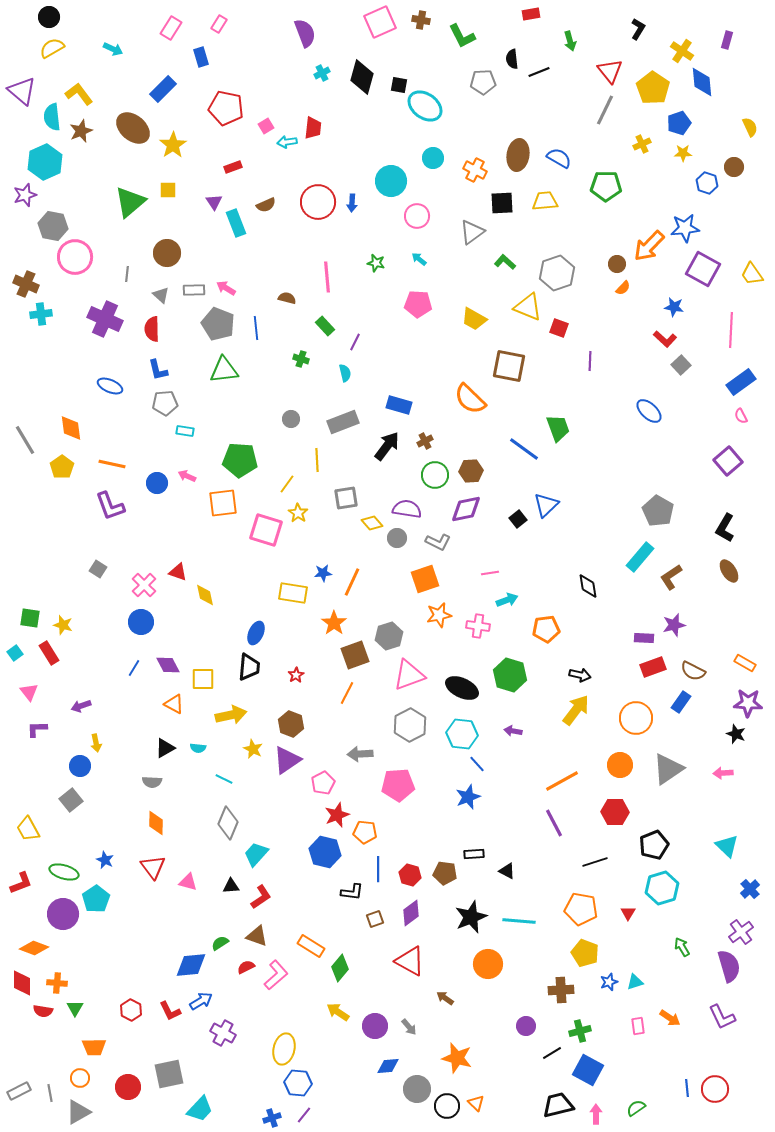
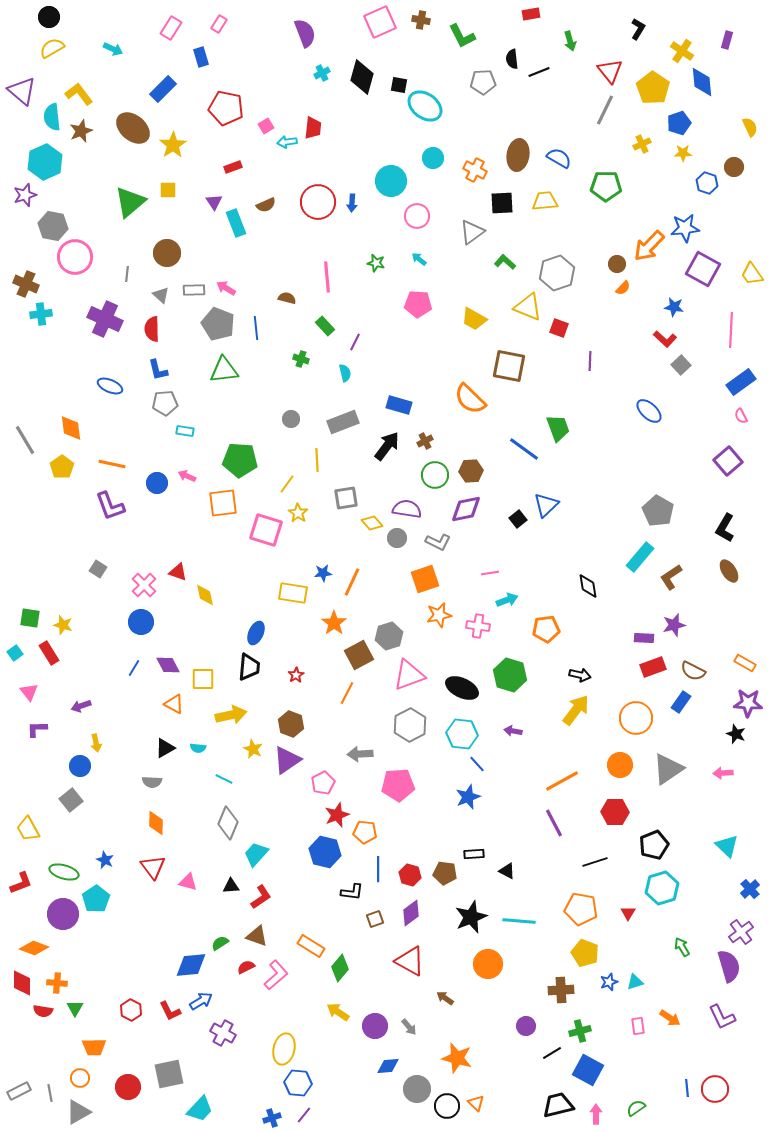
brown square at (355, 655): moved 4 px right; rotated 8 degrees counterclockwise
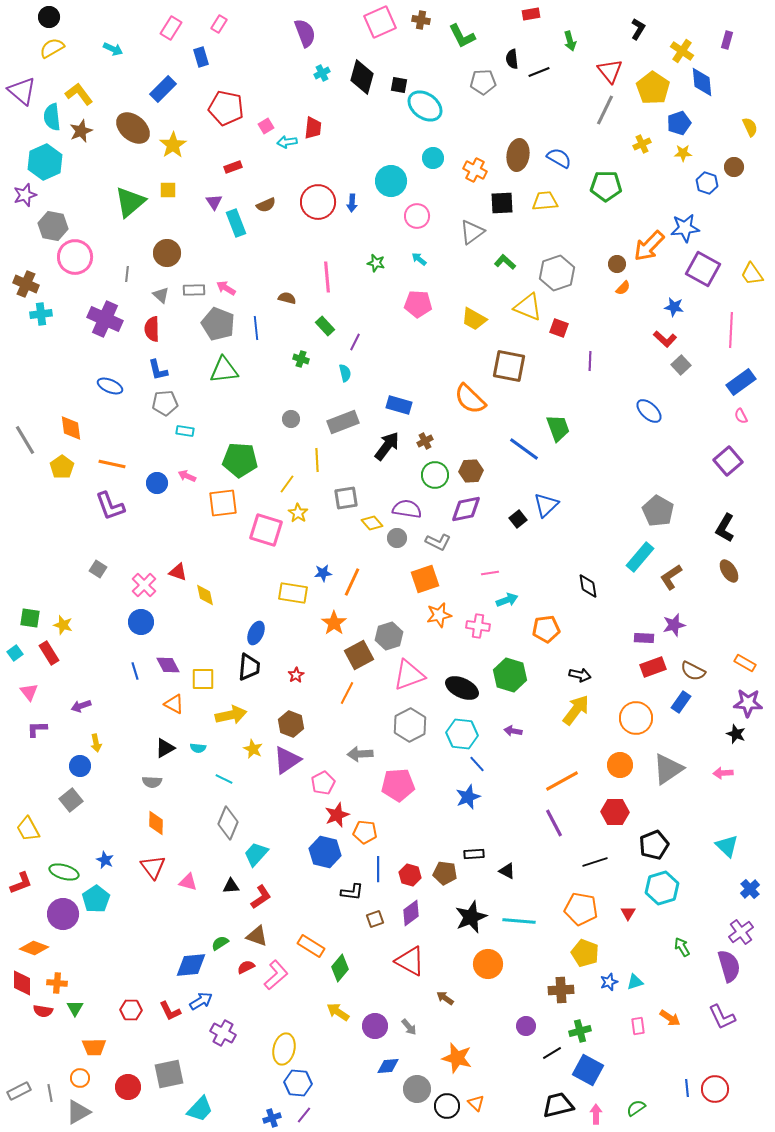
blue line at (134, 668): moved 1 px right, 3 px down; rotated 48 degrees counterclockwise
red hexagon at (131, 1010): rotated 25 degrees counterclockwise
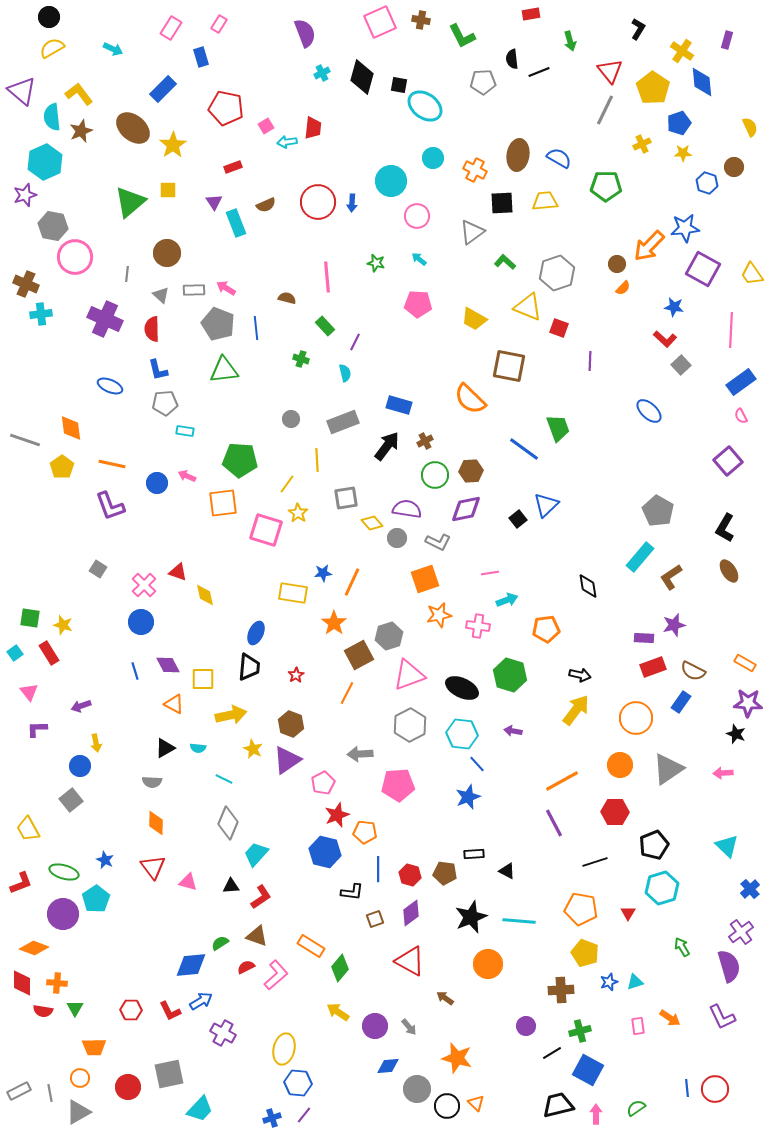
gray line at (25, 440): rotated 40 degrees counterclockwise
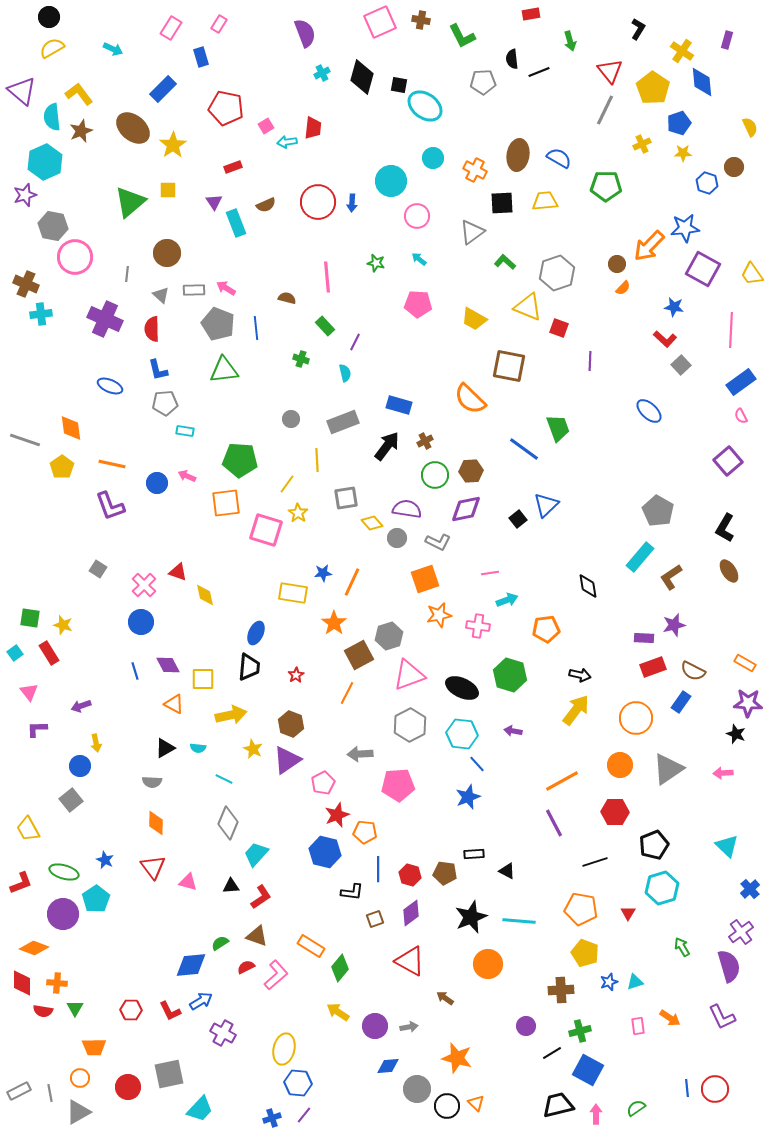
orange square at (223, 503): moved 3 px right
gray arrow at (409, 1027): rotated 60 degrees counterclockwise
